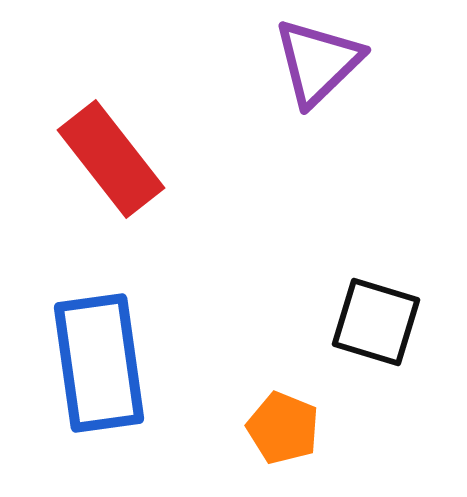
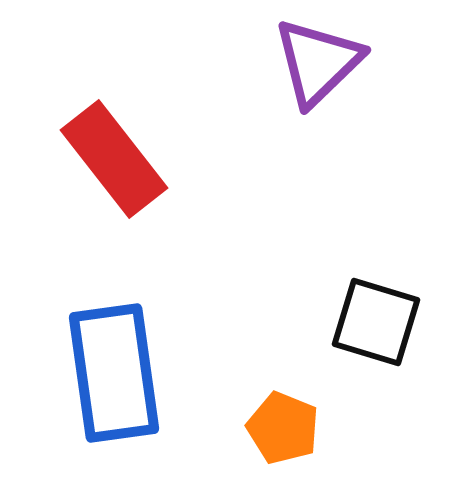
red rectangle: moved 3 px right
blue rectangle: moved 15 px right, 10 px down
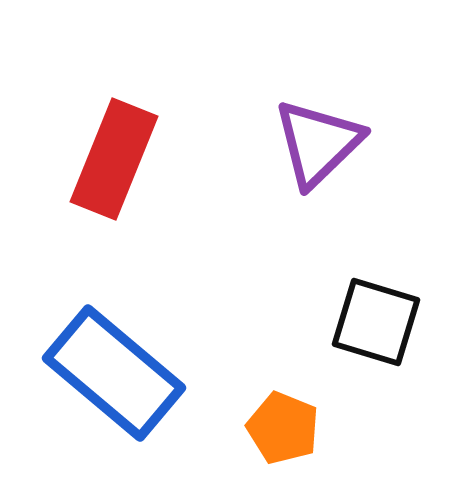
purple triangle: moved 81 px down
red rectangle: rotated 60 degrees clockwise
blue rectangle: rotated 42 degrees counterclockwise
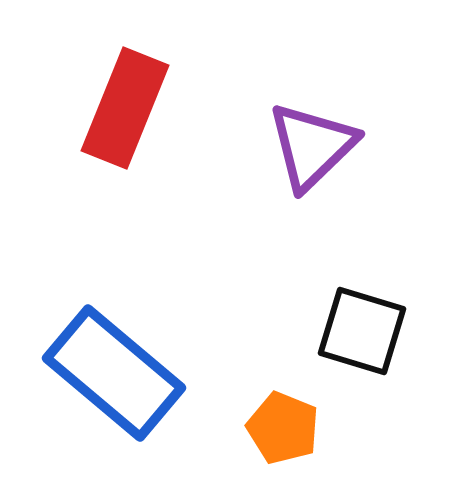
purple triangle: moved 6 px left, 3 px down
red rectangle: moved 11 px right, 51 px up
black square: moved 14 px left, 9 px down
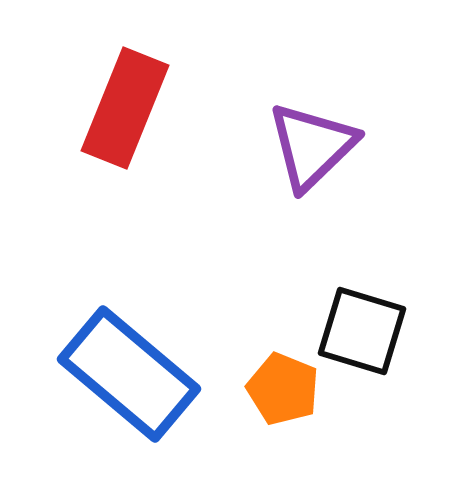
blue rectangle: moved 15 px right, 1 px down
orange pentagon: moved 39 px up
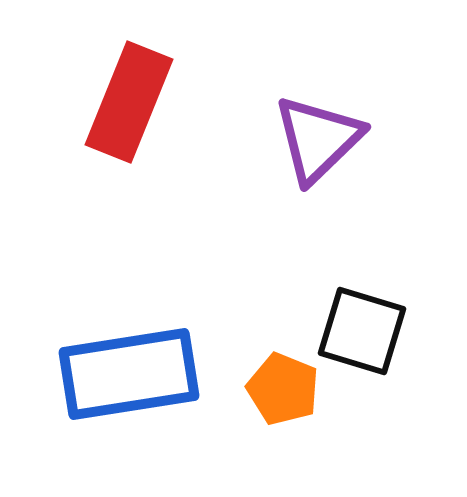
red rectangle: moved 4 px right, 6 px up
purple triangle: moved 6 px right, 7 px up
blue rectangle: rotated 49 degrees counterclockwise
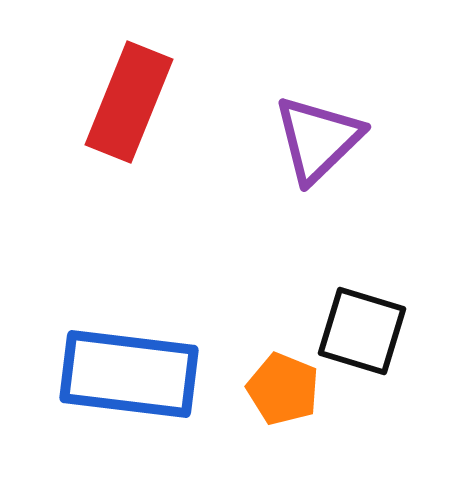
blue rectangle: rotated 16 degrees clockwise
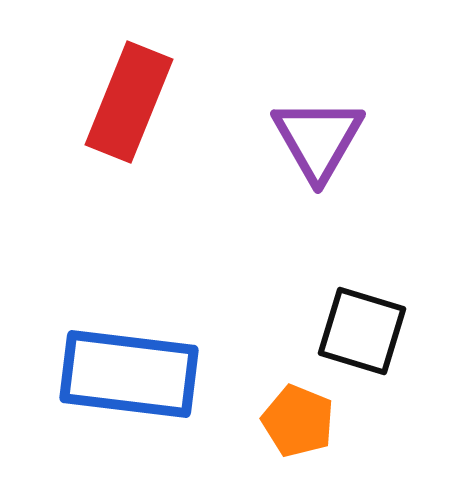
purple triangle: rotated 16 degrees counterclockwise
orange pentagon: moved 15 px right, 32 px down
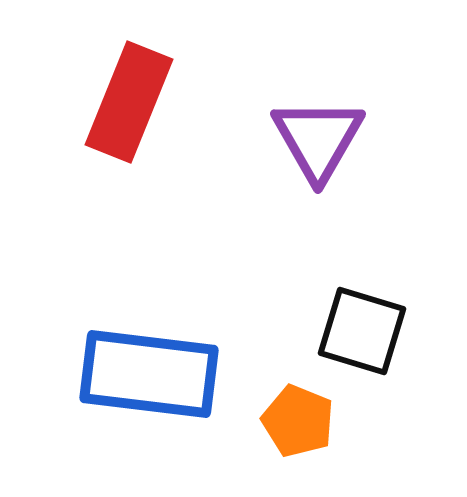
blue rectangle: moved 20 px right
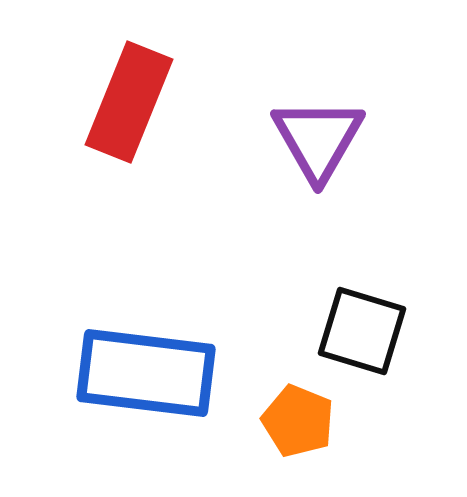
blue rectangle: moved 3 px left, 1 px up
